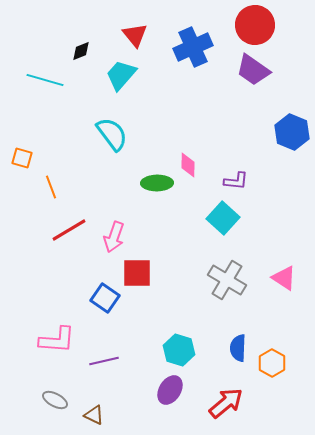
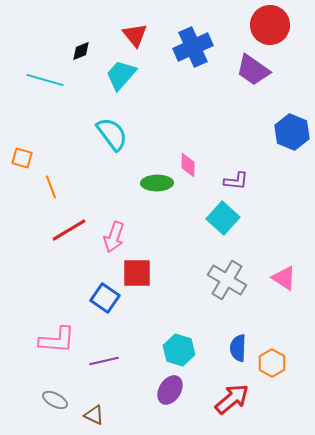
red circle: moved 15 px right
red arrow: moved 6 px right, 4 px up
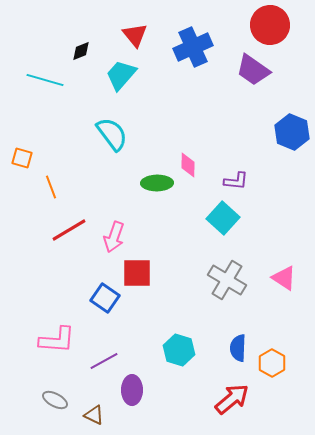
purple line: rotated 16 degrees counterclockwise
purple ellipse: moved 38 px left; rotated 32 degrees counterclockwise
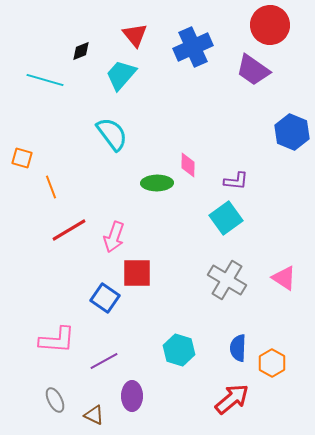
cyan square: moved 3 px right; rotated 12 degrees clockwise
purple ellipse: moved 6 px down
gray ellipse: rotated 35 degrees clockwise
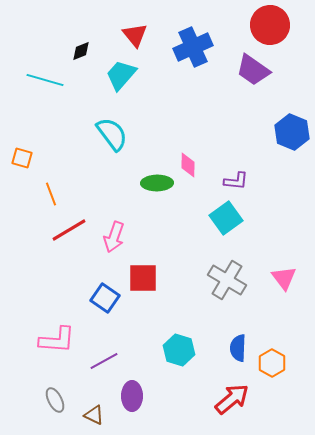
orange line: moved 7 px down
red square: moved 6 px right, 5 px down
pink triangle: rotated 20 degrees clockwise
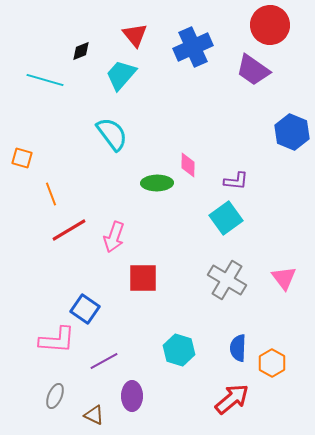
blue square: moved 20 px left, 11 px down
gray ellipse: moved 4 px up; rotated 50 degrees clockwise
